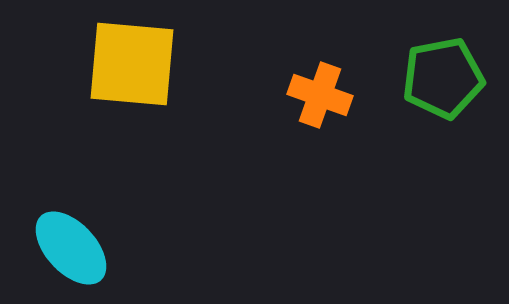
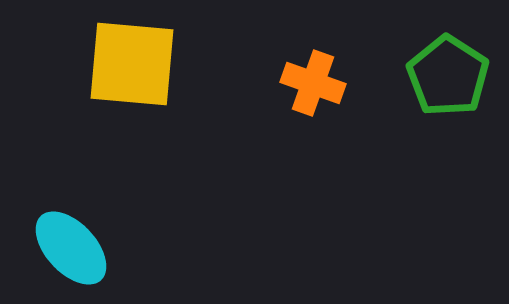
green pentagon: moved 5 px right, 2 px up; rotated 28 degrees counterclockwise
orange cross: moved 7 px left, 12 px up
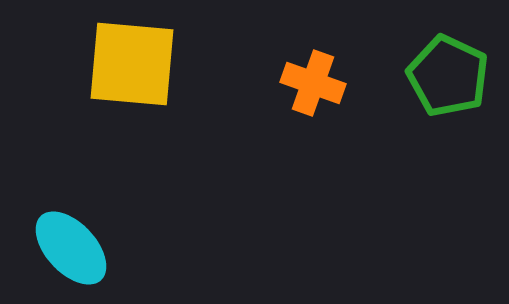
green pentagon: rotated 8 degrees counterclockwise
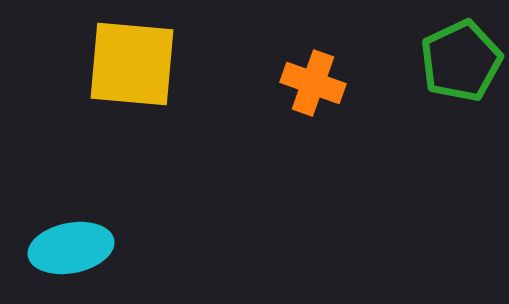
green pentagon: moved 13 px right, 15 px up; rotated 22 degrees clockwise
cyan ellipse: rotated 58 degrees counterclockwise
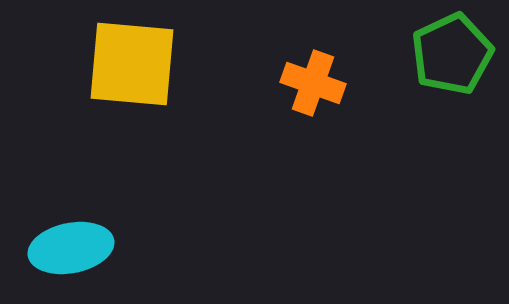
green pentagon: moved 9 px left, 7 px up
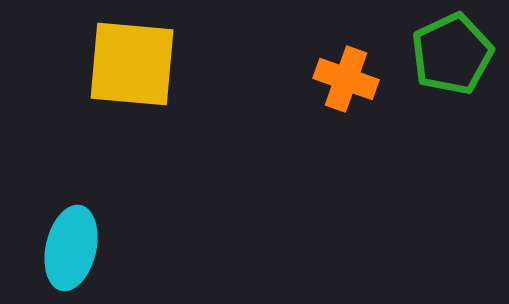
orange cross: moved 33 px right, 4 px up
cyan ellipse: rotated 66 degrees counterclockwise
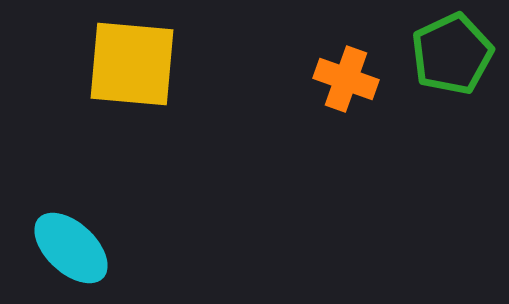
cyan ellipse: rotated 60 degrees counterclockwise
